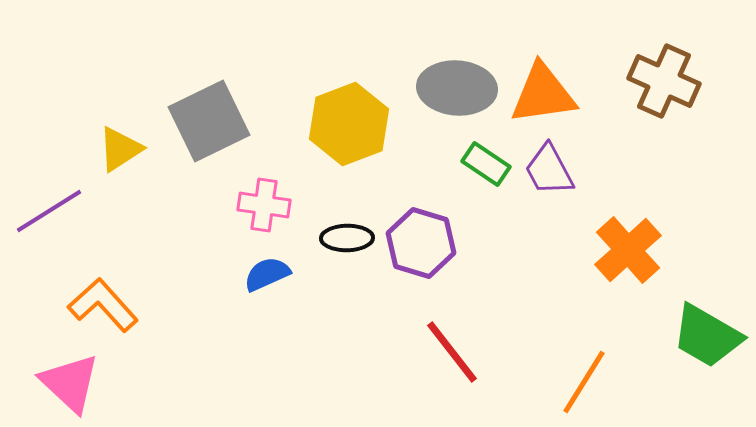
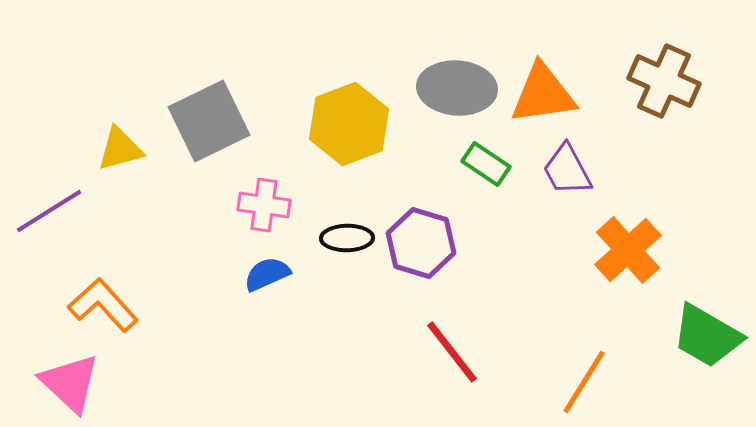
yellow triangle: rotated 18 degrees clockwise
purple trapezoid: moved 18 px right
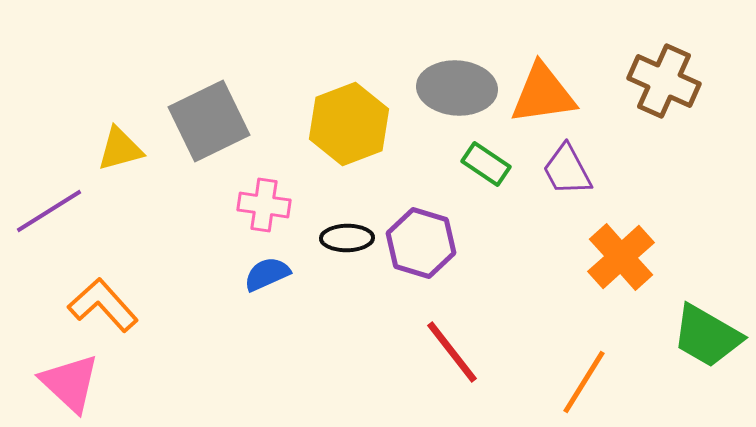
orange cross: moved 7 px left, 7 px down
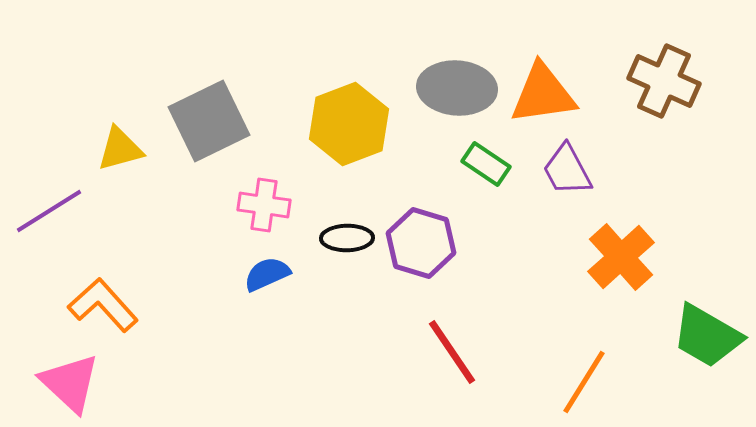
red line: rotated 4 degrees clockwise
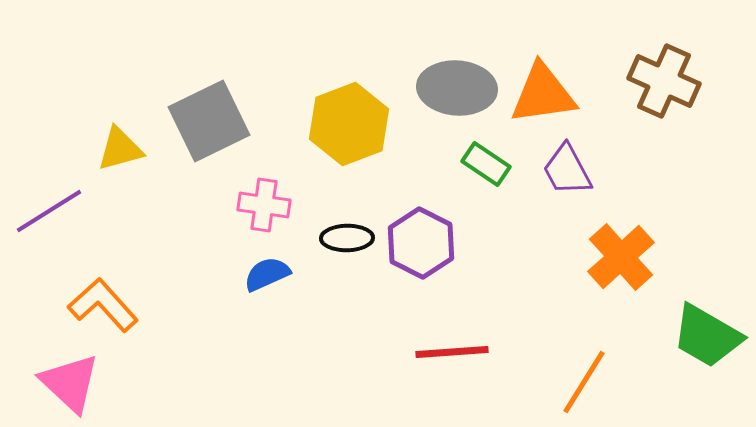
purple hexagon: rotated 10 degrees clockwise
red line: rotated 60 degrees counterclockwise
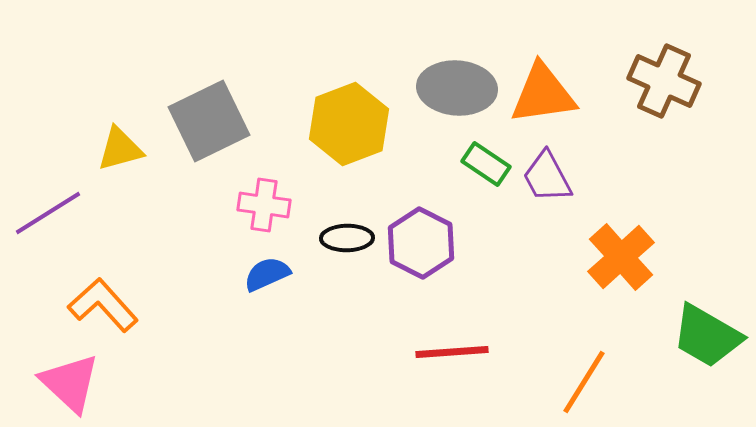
purple trapezoid: moved 20 px left, 7 px down
purple line: moved 1 px left, 2 px down
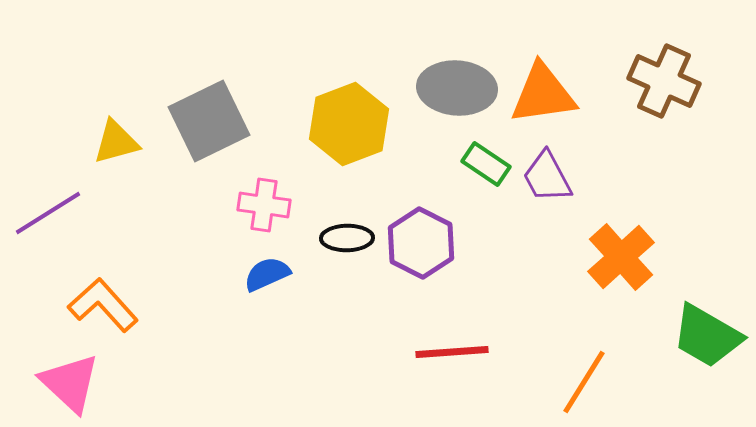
yellow triangle: moved 4 px left, 7 px up
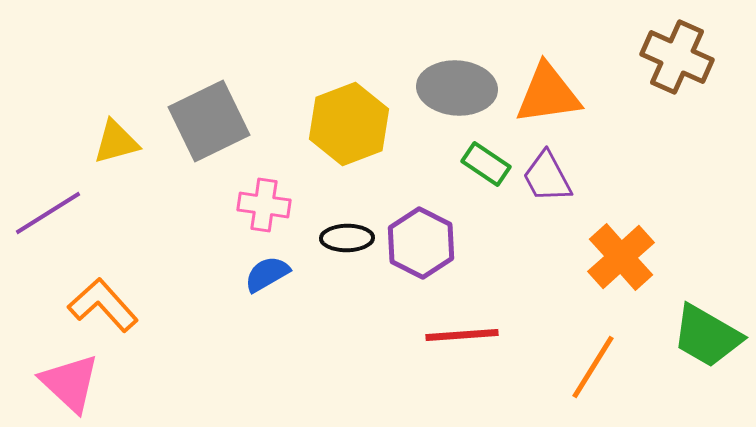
brown cross: moved 13 px right, 24 px up
orange triangle: moved 5 px right
blue semicircle: rotated 6 degrees counterclockwise
red line: moved 10 px right, 17 px up
orange line: moved 9 px right, 15 px up
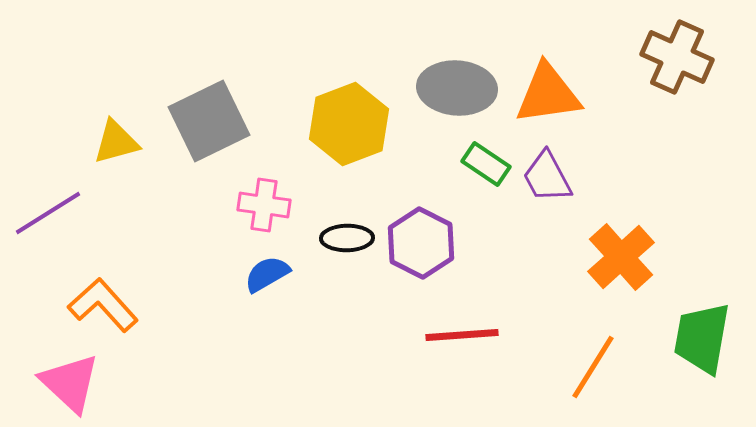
green trapezoid: moved 5 px left, 2 px down; rotated 70 degrees clockwise
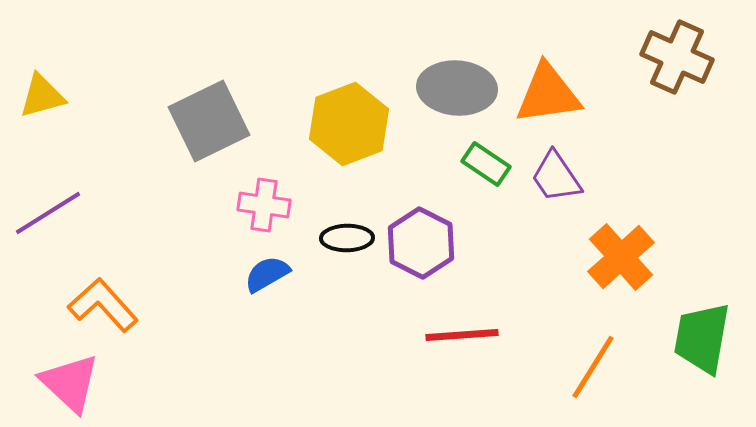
yellow triangle: moved 74 px left, 46 px up
purple trapezoid: moved 9 px right; rotated 6 degrees counterclockwise
